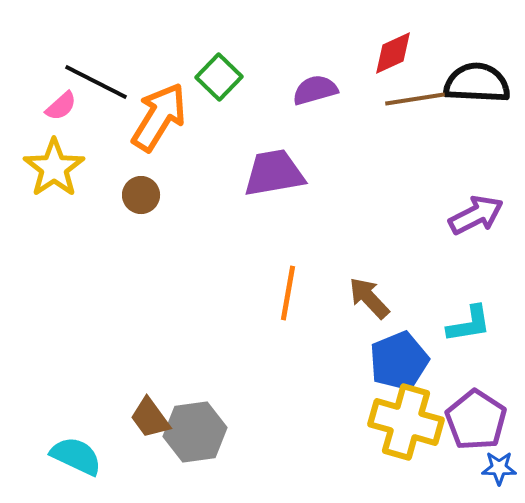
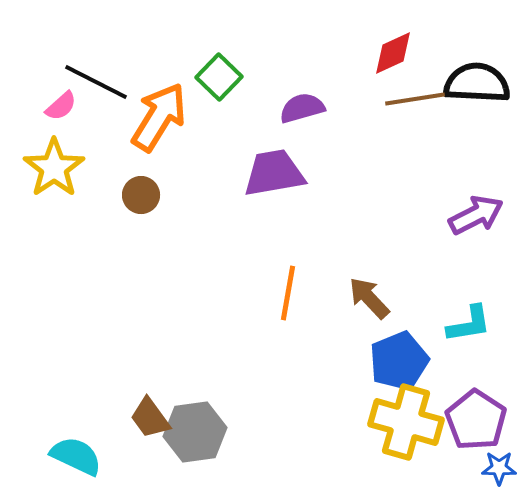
purple semicircle: moved 13 px left, 18 px down
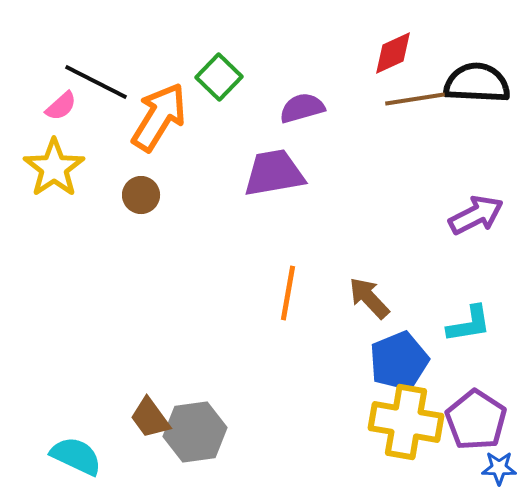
yellow cross: rotated 6 degrees counterclockwise
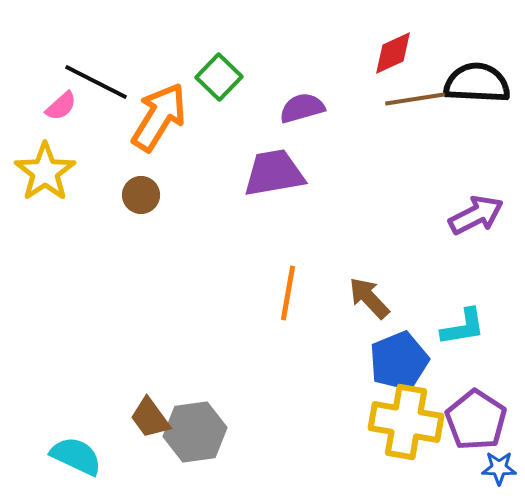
yellow star: moved 9 px left, 4 px down
cyan L-shape: moved 6 px left, 3 px down
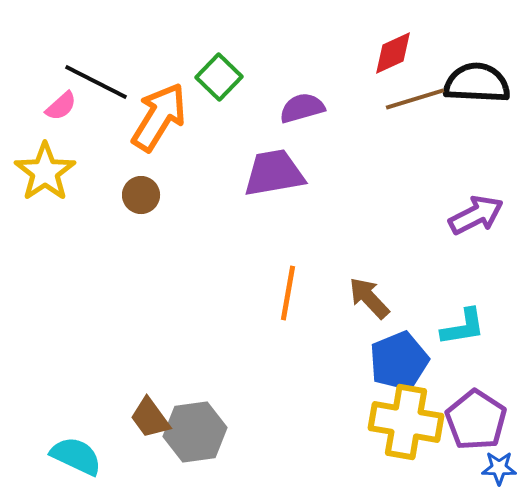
brown line: rotated 8 degrees counterclockwise
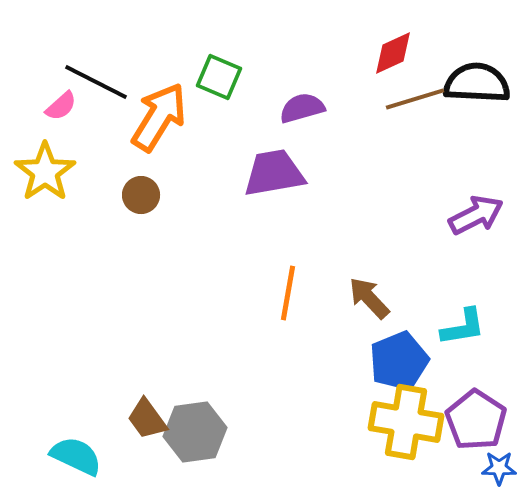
green square: rotated 21 degrees counterclockwise
brown trapezoid: moved 3 px left, 1 px down
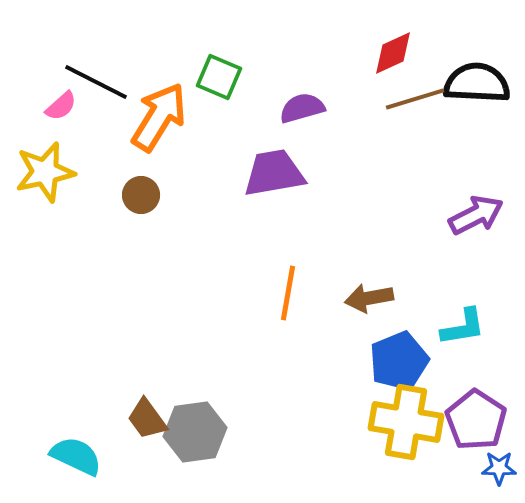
yellow star: rotated 22 degrees clockwise
brown arrow: rotated 57 degrees counterclockwise
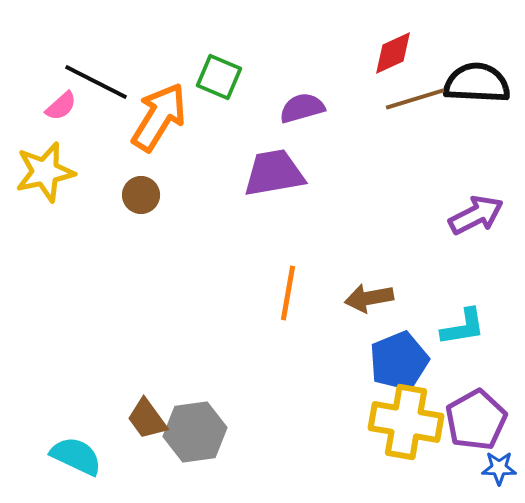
purple pentagon: rotated 10 degrees clockwise
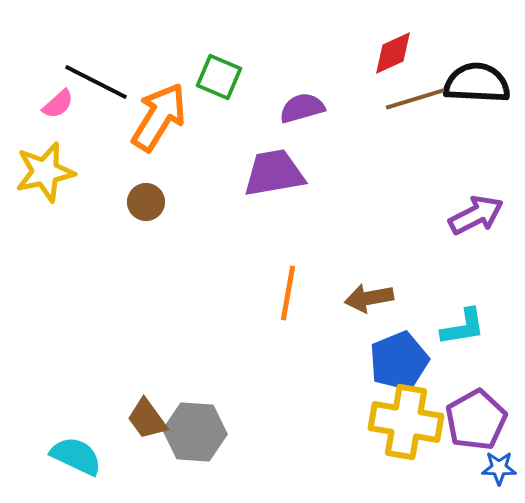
pink semicircle: moved 3 px left, 2 px up
brown circle: moved 5 px right, 7 px down
gray hexagon: rotated 12 degrees clockwise
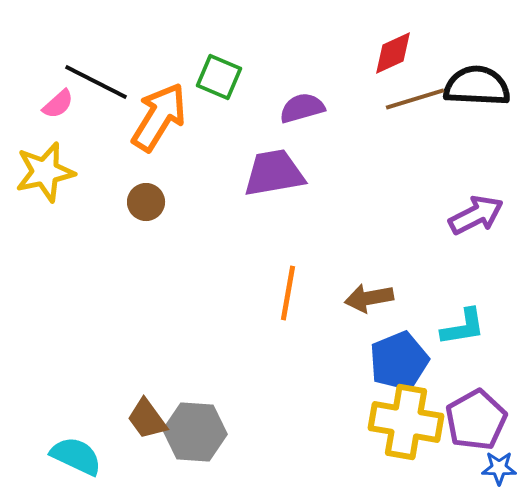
black semicircle: moved 3 px down
